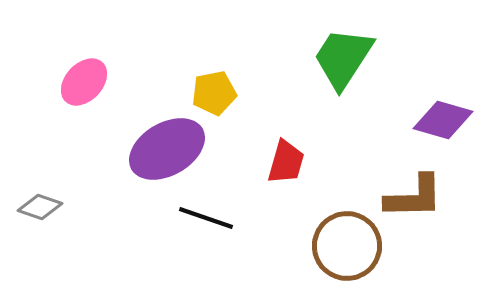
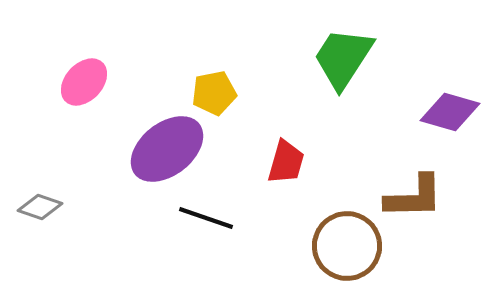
purple diamond: moved 7 px right, 8 px up
purple ellipse: rotated 8 degrees counterclockwise
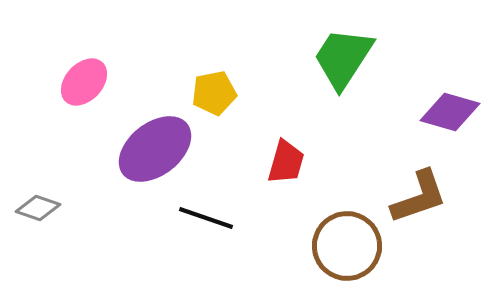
purple ellipse: moved 12 px left
brown L-shape: moved 5 px right; rotated 18 degrees counterclockwise
gray diamond: moved 2 px left, 1 px down
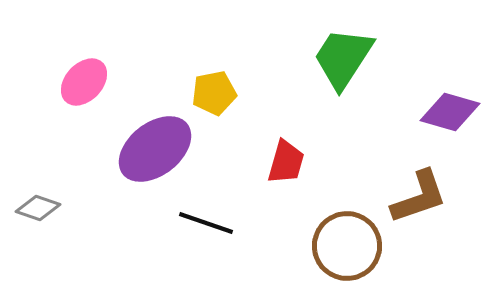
black line: moved 5 px down
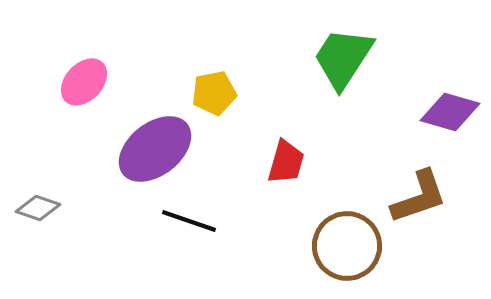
black line: moved 17 px left, 2 px up
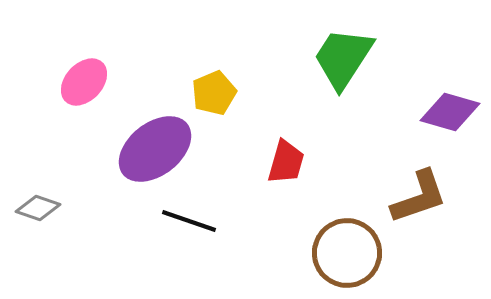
yellow pentagon: rotated 12 degrees counterclockwise
brown circle: moved 7 px down
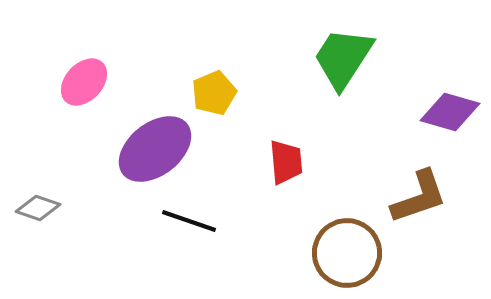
red trapezoid: rotated 21 degrees counterclockwise
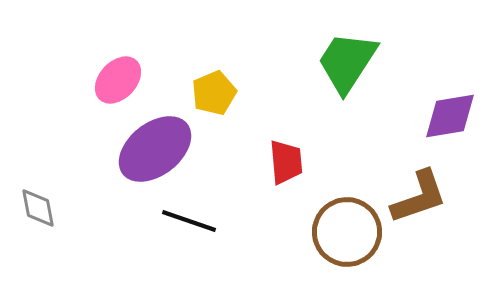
green trapezoid: moved 4 px right, 4 px down
pink ellipse: moved 34 px right, 2 px up
purple diamond: moved 4 px down; rotated 26 degrees counterclockwise
gray diamond: rotated 60 degrees clockwise
brown circle: moved 21 px up
